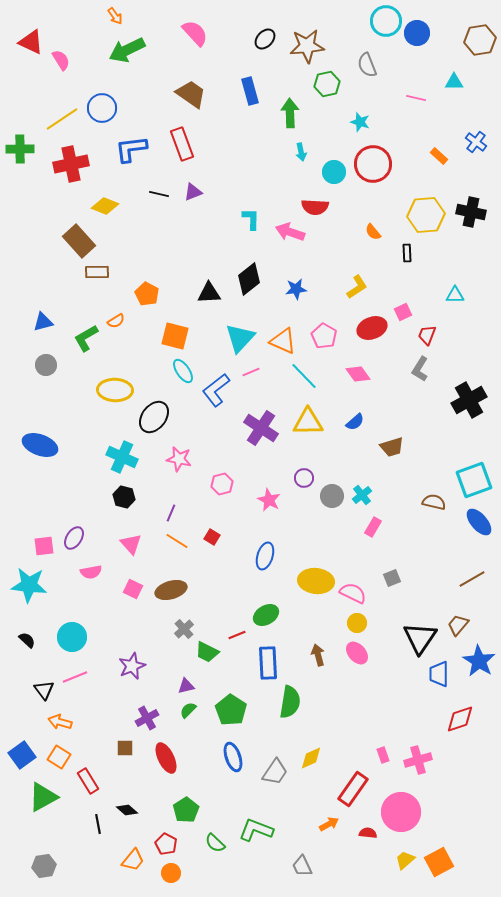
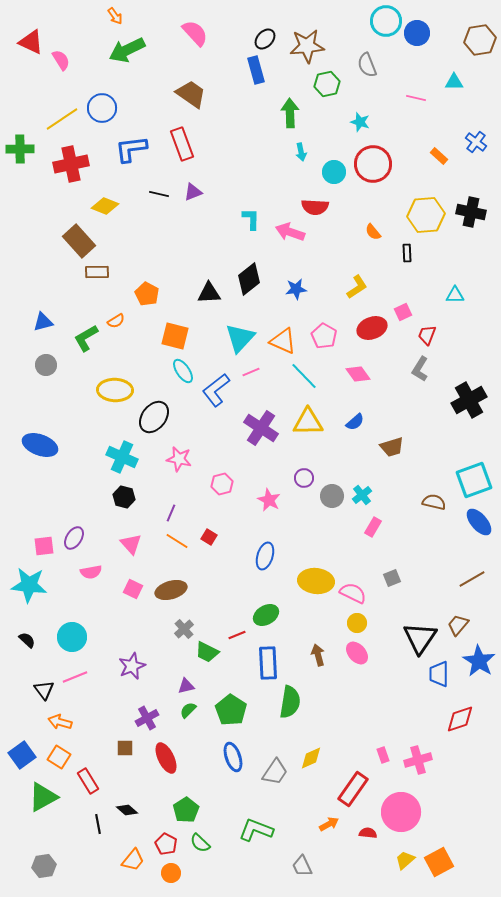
blue rectangle at (250, 91): moved 6 px right, 21 px up
red square at (212, 537): moved 3 px left
green semicircle at (215, 843): moved 15 px left
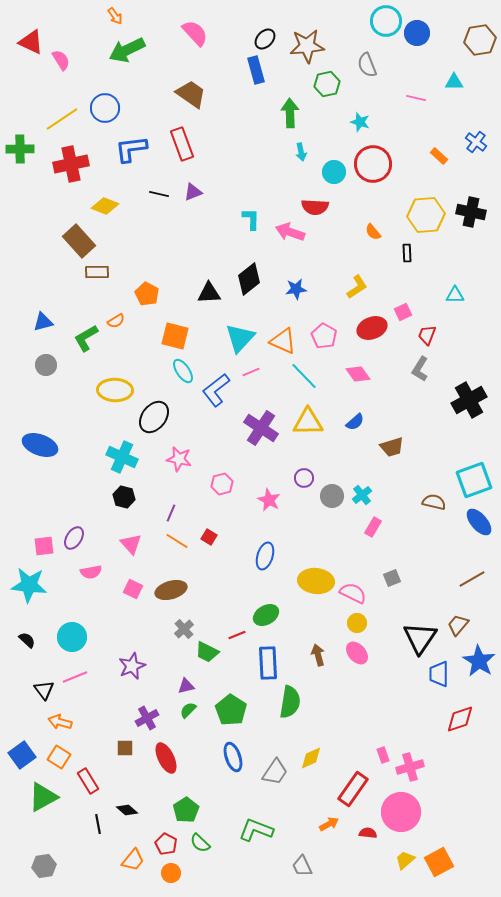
blue circle at (102, 108): moved 3 px right
pink cross at (418, 760): moved 8 px left, 7 px down
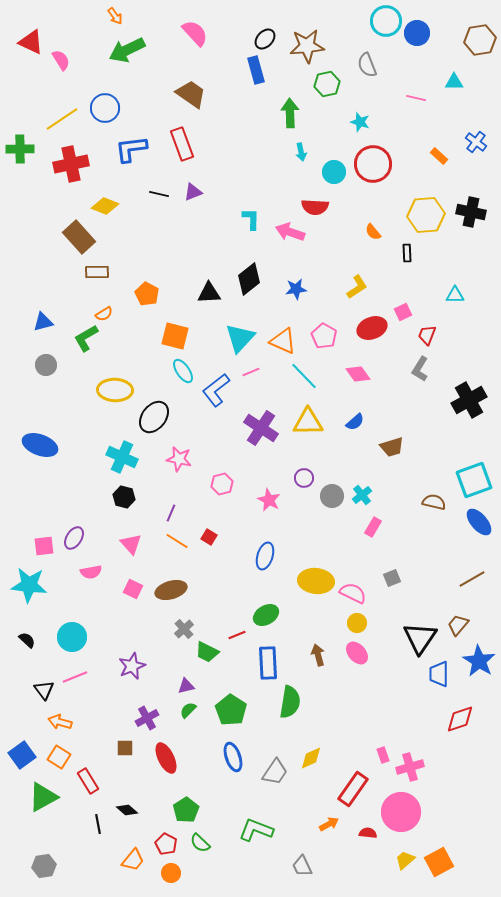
brown rectangle at (79, 241): moved 4 px up
orange semicircle at (116, 321): moved 12 px left, 7 px up
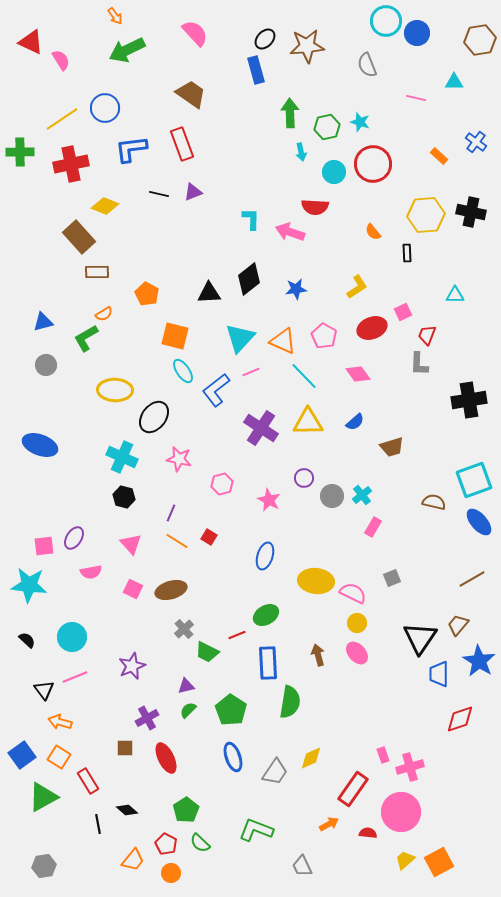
green hexagon at (327, 84): moved 43 px down
green cross at (20, 149): moved 3 px down
gray L-shape at (420, 369): moved 1 px left, 5 px up; rotated 30 degrees counterclockwise
black cross at (469, 400): rotated 20 degrees clockwise
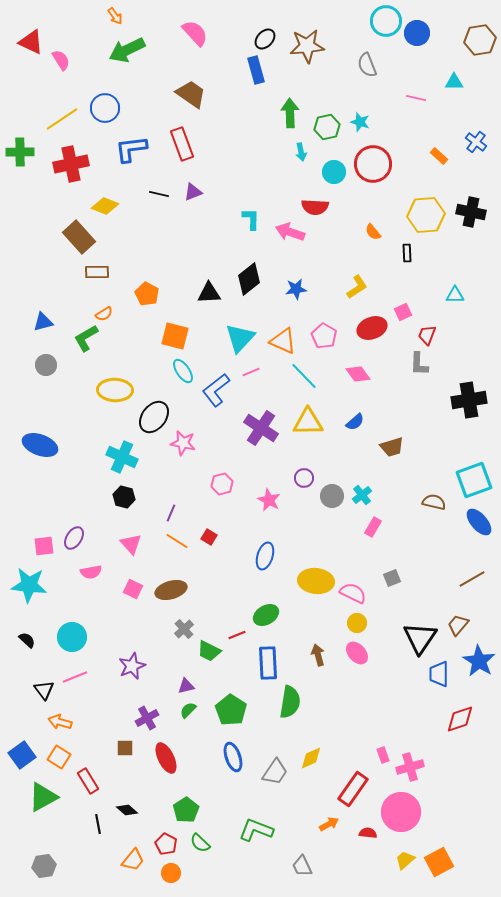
pink star at (179, 459): moved 4 px right, 16 px up
green trapezoid at (207, 652): moved 2 px right, 1 px up
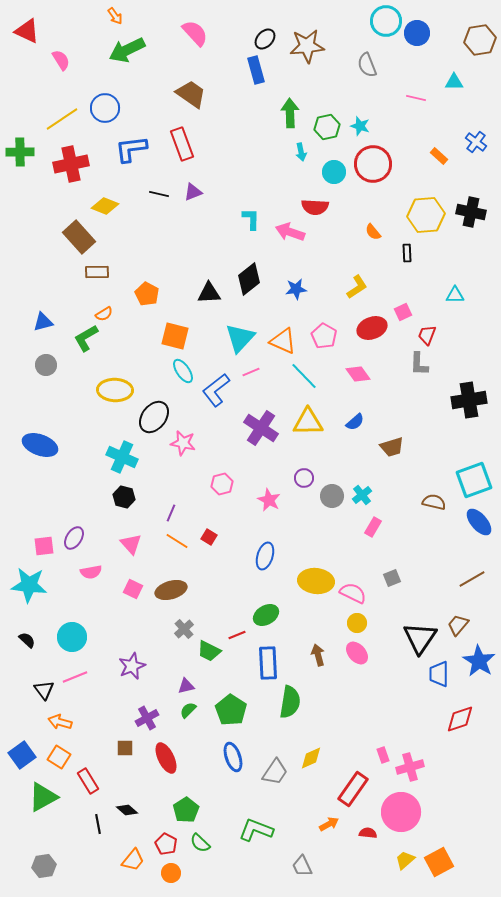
red triangle at (31, 42): moved 4 px left, 11 px up
cyan star at (360, 122): moved 4 px down
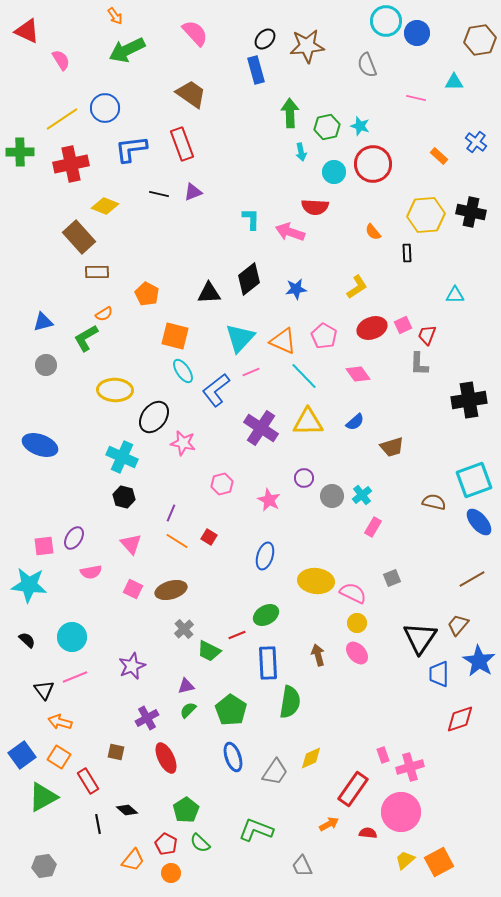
pink square at (403, 312): moved 13 px down
brown square at (125, 748): moved 9 px left, 4 px down; rotated 12 degrees clockwise
